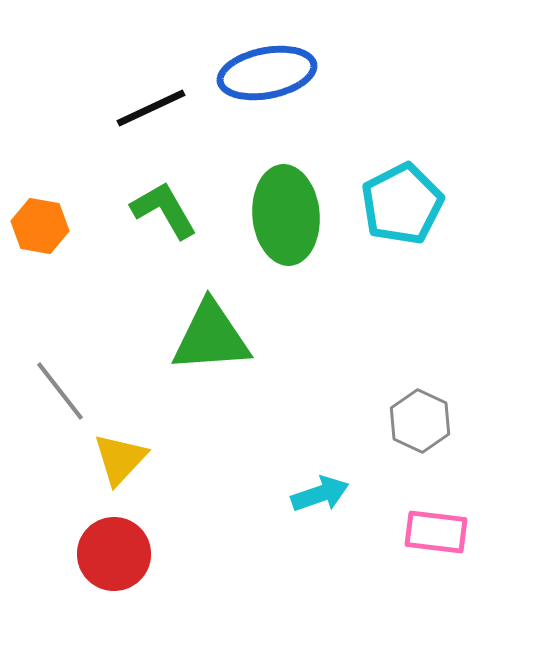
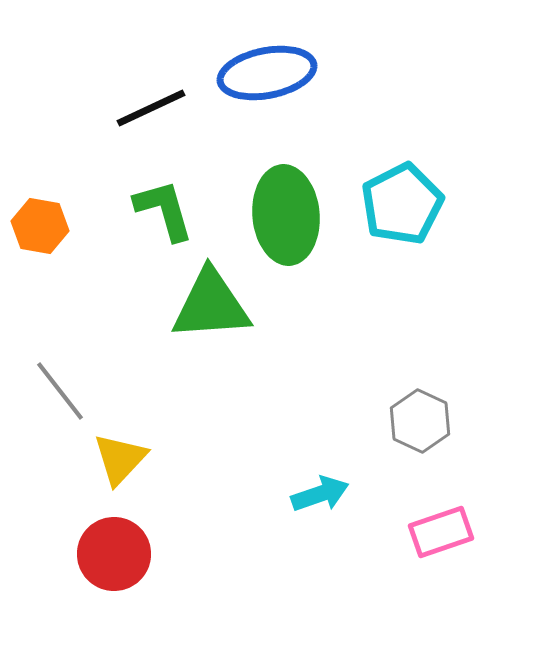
green L-shape: rotated 14 degrees clockwise
green triangle: moved 32 px up
pink rectangle: moved 5 px right; rotated 26 degrees counterclockwise
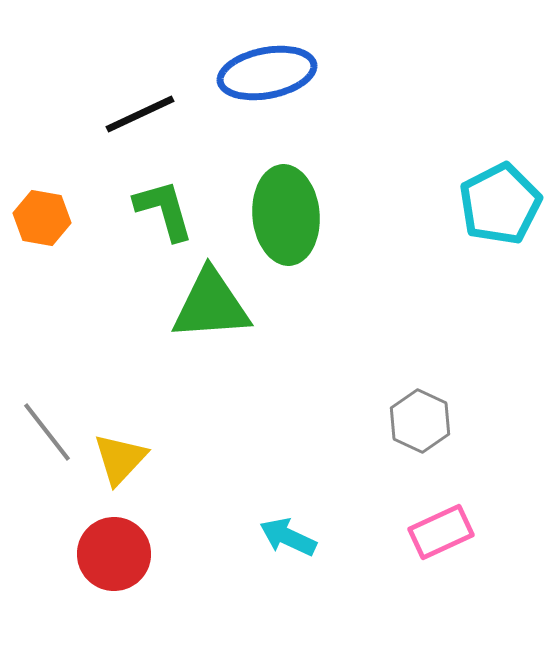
black line: moved 11 px left, 6 px down
cyan pentagon: moved 98 px right
orange hexagon: moved 2 px right, 8 px up
gray line: moved 13 px left, 41 px down
cyan arrow: moved 32 px left, 43 px down; rotated 136 degrees counterclockwise
pink rectangle: rotated 6 degrees counterclockwise
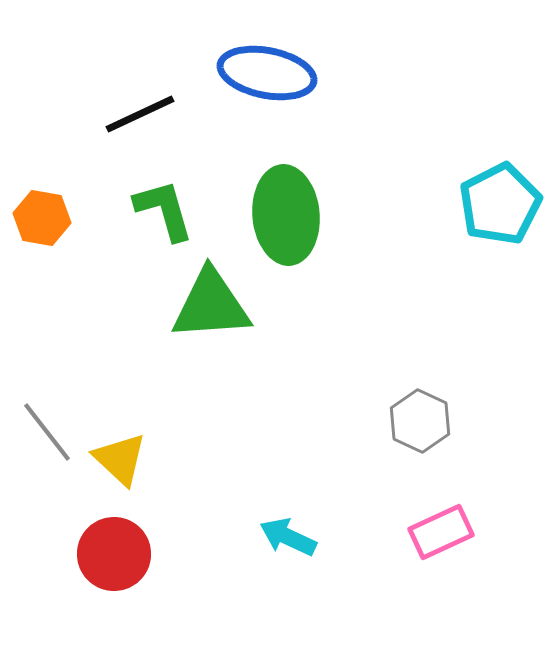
blue ellipse: rotated 22 degrees clockwise
yellow triangle: rotated 30 degrees counterclockwise
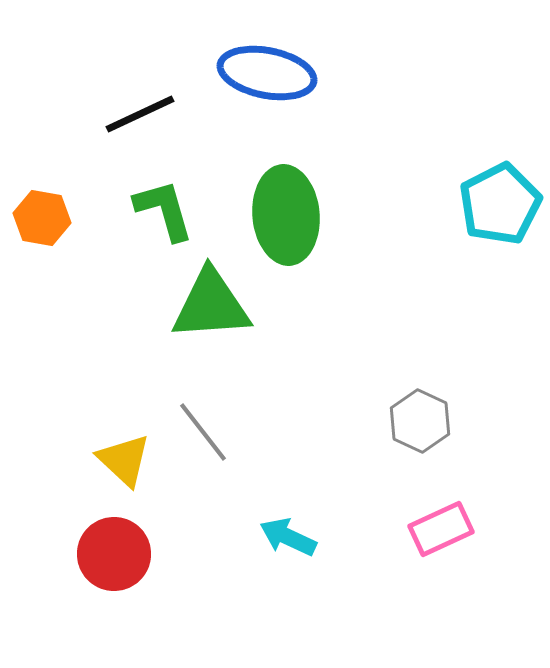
gray line: moved 156 px right
yellow triangle: moved 4 px right, 1 px down
pink rectangle: moved 3 px up
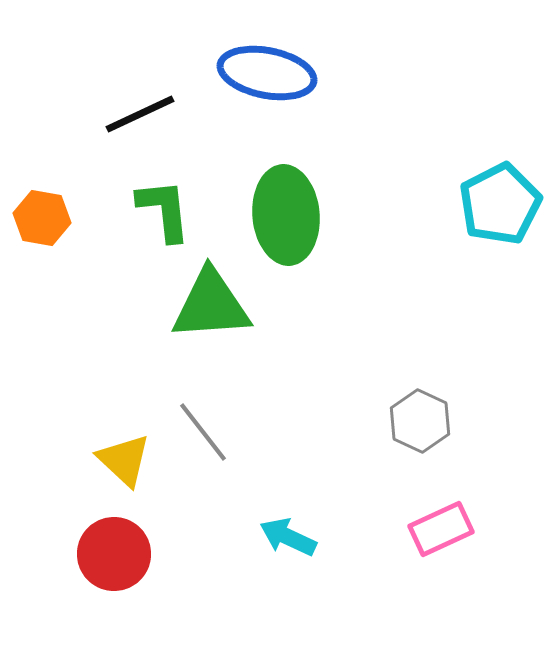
green L-shape: rotated 10 degrees clockwise
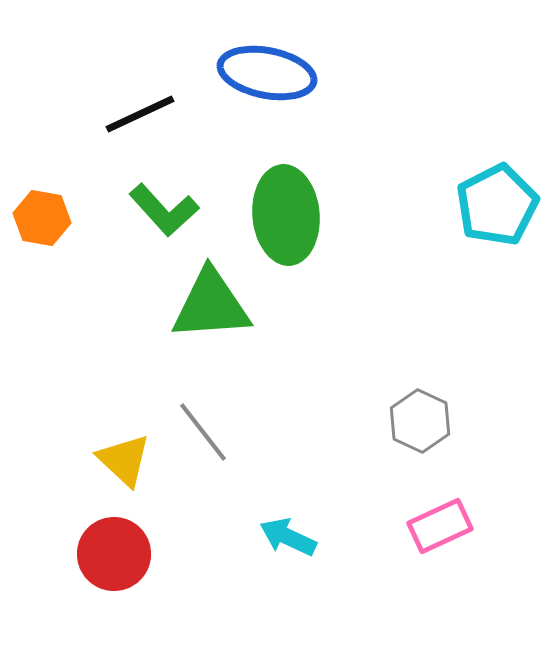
cyan pentagon: moved 3 px left, 1 px down
green L-shape: rotated 144 degrees clockwise
pink rectangle: moved 1 px left, 3 px up
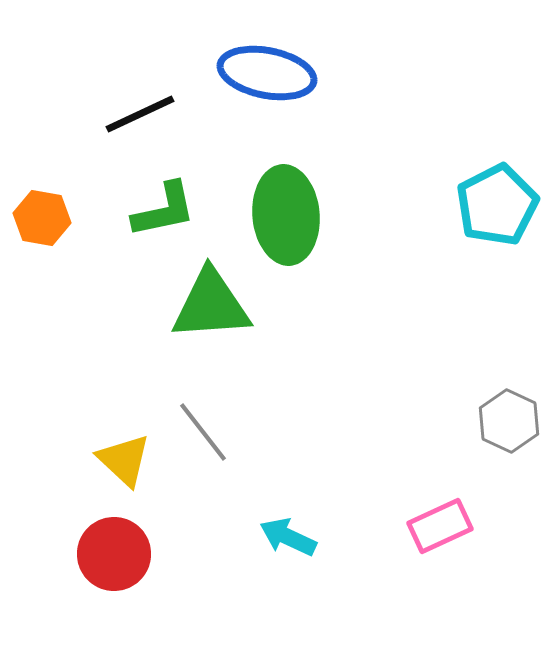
green L-shape: rotated 60 degrees counterclockwise
gray hexagon: moved 89 px right
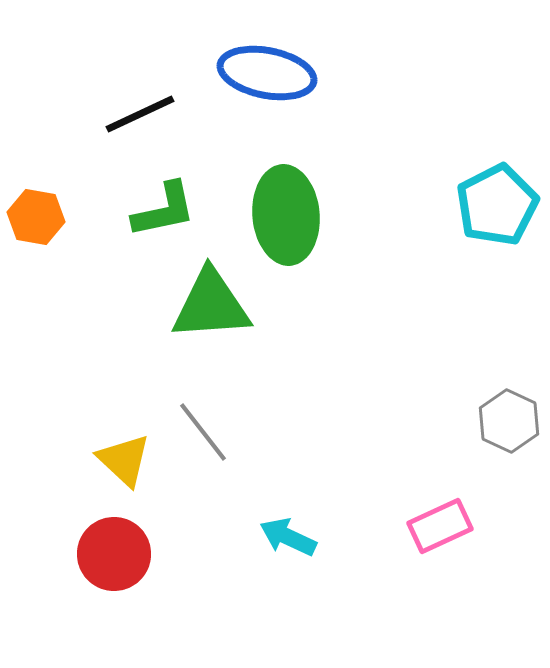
orange hexagon: moved 6 px left, 1 px up
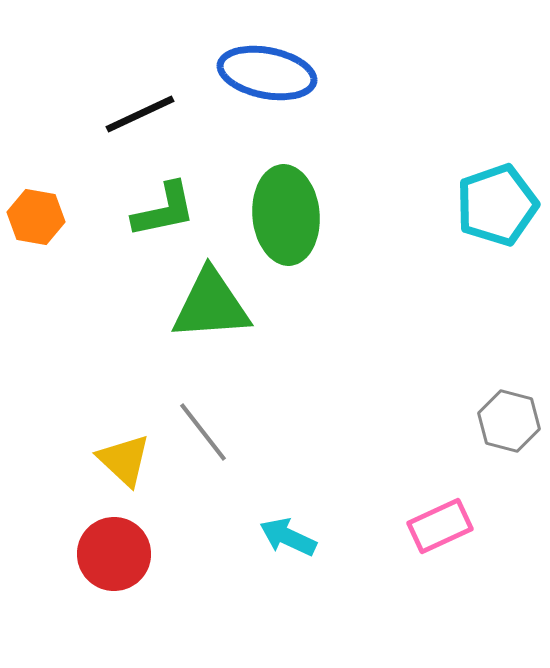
cyan pentagon: rotated 8 degrees clockwise
gray hexagon: rotated 10 degrees counterclockwise
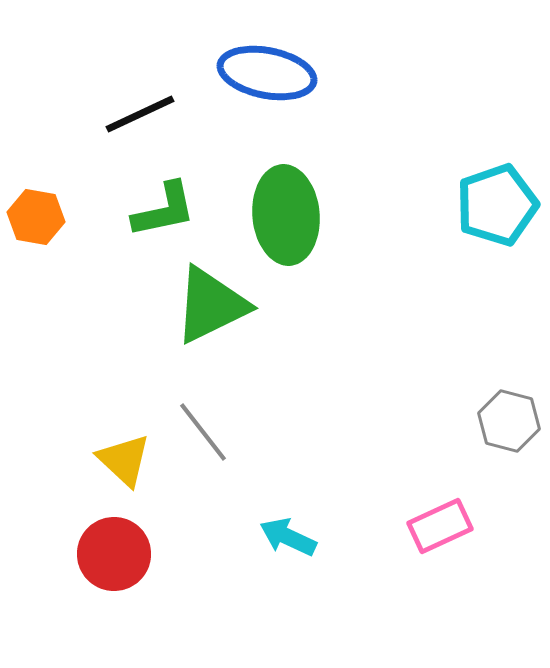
green triangle: rotated 22 degrees counterclockwise
